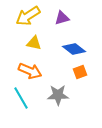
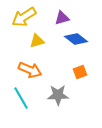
yellow arrow: moved 4 px left, 1 px down
yellow triangle: moved 3 px right, 2 px up; rotated 28 degrees counterclockwise
blue diamond: moved 2 px right, 10 px up
orange arrow: moved 1 px up
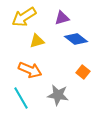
orange square: moved 3 px right; rotated 32 degrees counterclockwise
gray star: rotated 10 degrees clockwise
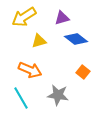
yellow triangle: moved 2 px right
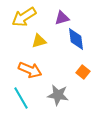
blue diamond: rotated 45 degrees clockwise
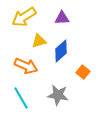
purple triangle: rotated 14 degrees clockwise
blue diamond: moved 15 px left, 12 px down; rotated 55 degrees clockwise
orange arrow: moved 4 px left, 4 px up
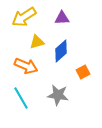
yellow triangle: moved 2 px left, 1 px down
orange square: rotated 24 degrees clockwise
